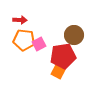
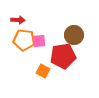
red arrow: moved 2 px left
pink square: moved 3 px up; rotated 24 degrees clockwise
orange square: moved 15 px left, 1 px up
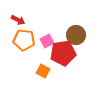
red arrow: rotated 24 degrees clockwise
brown circle: moved 2 px right
pink square: moved 8 px right; rotated 24 degrees counterclockwise
red pentagon: moved 3 px up
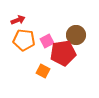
red arrow: rotated 48 degrees counterclockwise
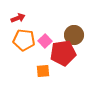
red arrow: moved 2 px up
brown circle: moved 2 px left
pink square: moved 2 px left; rotated 16 degrees counterclockwise
orange square: rotated 32 degrees counterclockwise
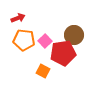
orange square: rotated 32 degrees clockwise
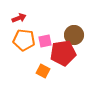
red arrow: moved 1 px right
pink square: rotated 32 degrees clockwise
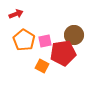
red arrow: moved 3 px left, 4 px up
orange pentagon: rotated 25 degrees clockwise
orange square: moved 1 px left, 5 px up
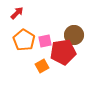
red arrow: moved 1 px right, 1 px up; rotated 24 degrees counterclockwise
red pentagon: moved 1 px up
orange square: rotated 32 degrees clockwise
